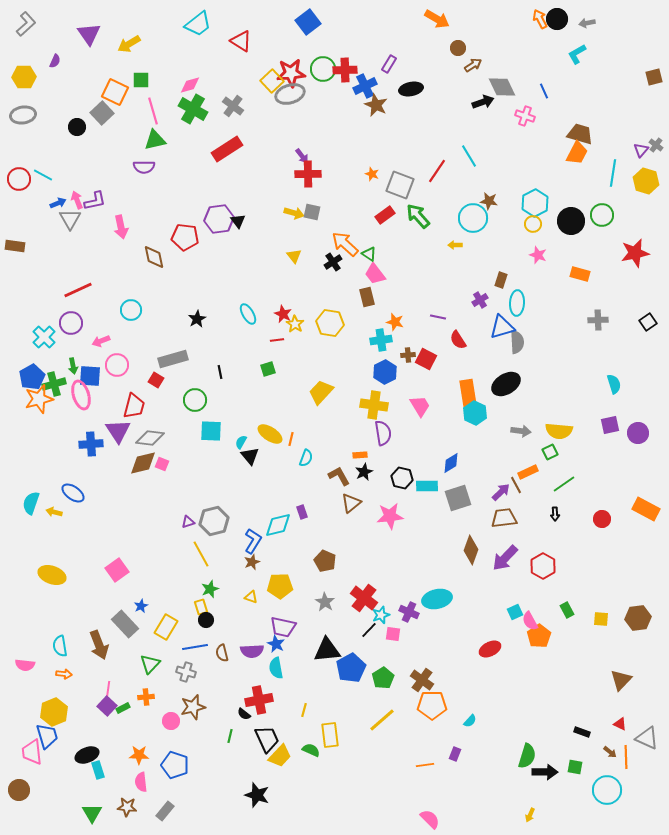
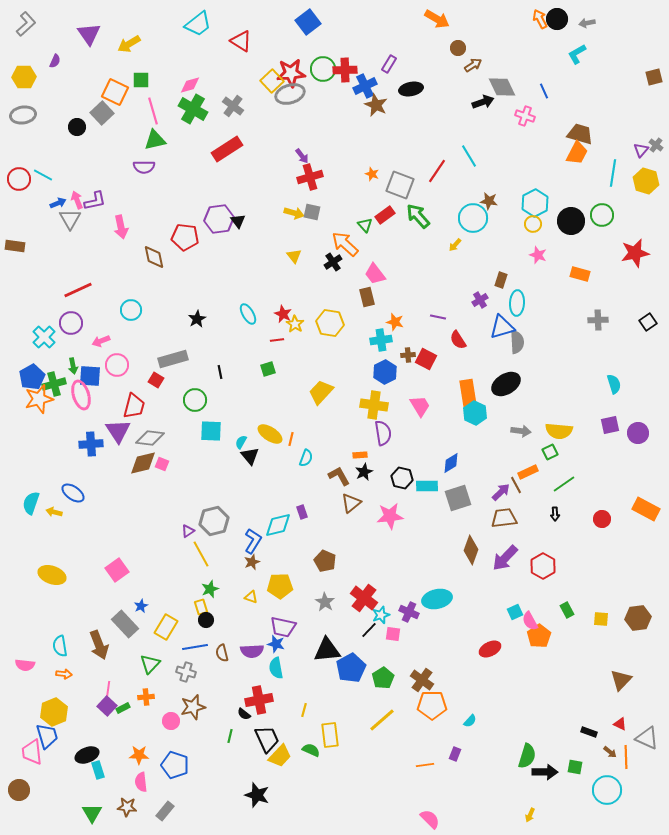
red cross at (308, 174): moved 2 px right, 3 px down; rotated 15 degrees counterclockwise
yellow arrow at (455, 245): rotated 48 degrees counterclockwise
green triangle at (369, 254): moved 4 px left, 29 px up; rotated 14 degrees clockwise
purple triangle at (188, 522): moved 9 px down; rotated 16 degrees counterclockwise
blue star at (276, 644): rotated 12 degrees counterclockwise
black rectangle at (582, 732): moved 7 px right
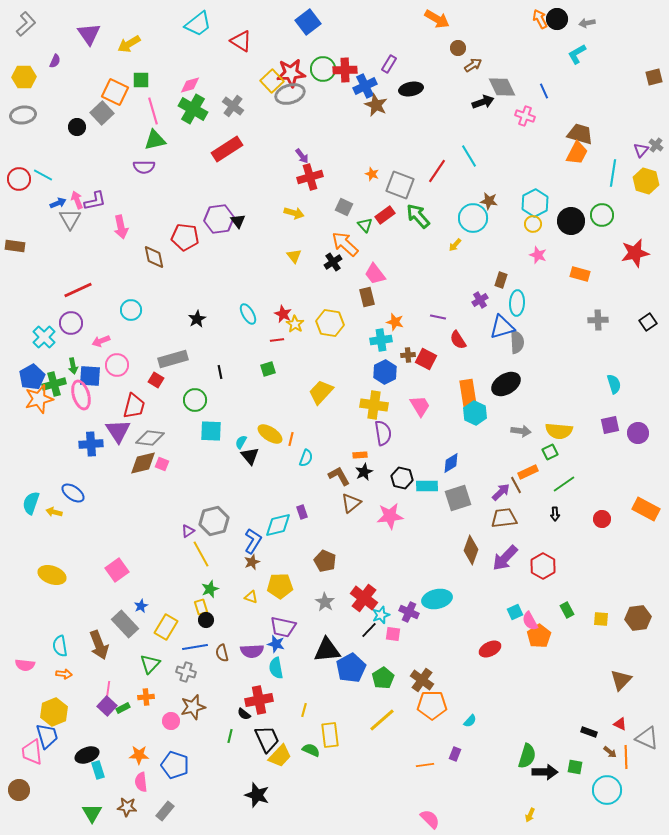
gray square at (312, 212): moved 32 px right, 5 px up; rotated 12 degrees clockwise
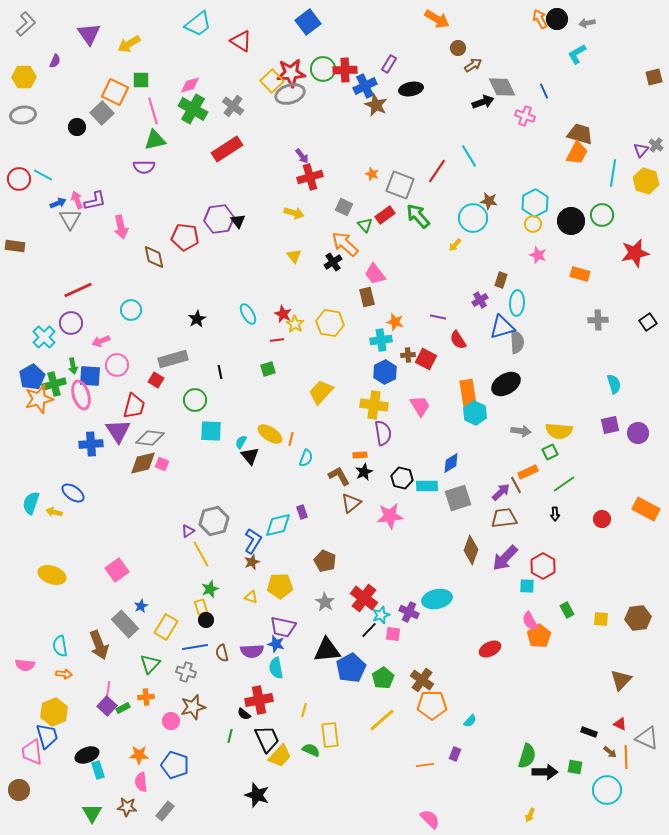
cyan square at (515, 612): moved 12 px right, 26 px up; rotated 28 degrees clockwise
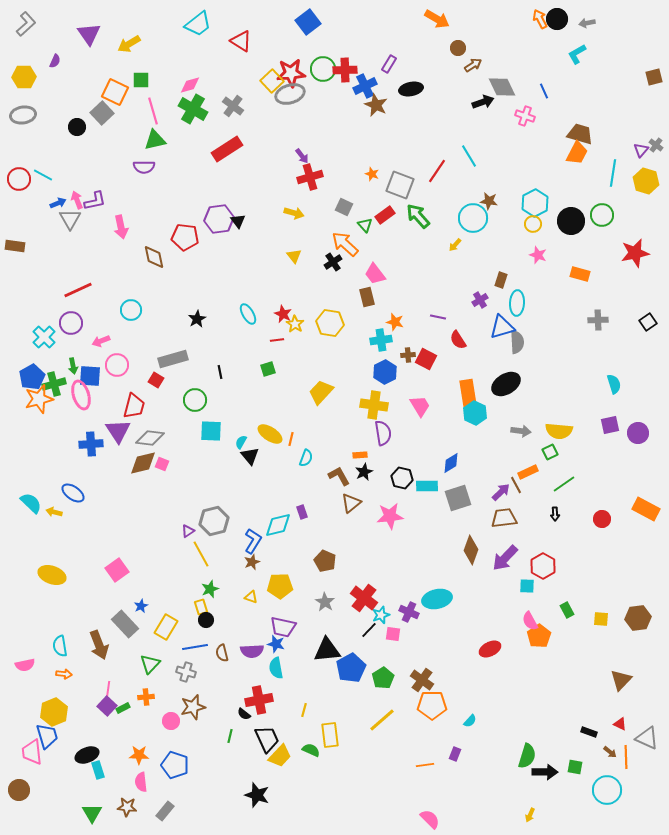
cyan semicircle at (31, 503): rotated 115 degrees clockwise
pink semicircle at (25, 665): rotated 18 degrees counterclockwise
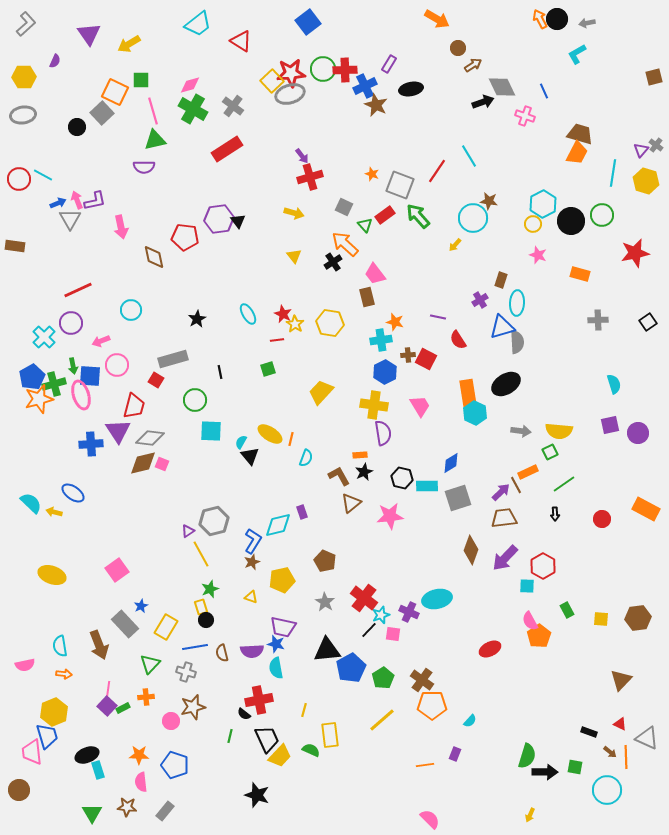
cyan hexagon at (535, 203): moved 8 px right, 1 px down
yellow pentagon at (280, 586): moved 2 px right, 6 px up; rotated 10 degrees counterclockwise
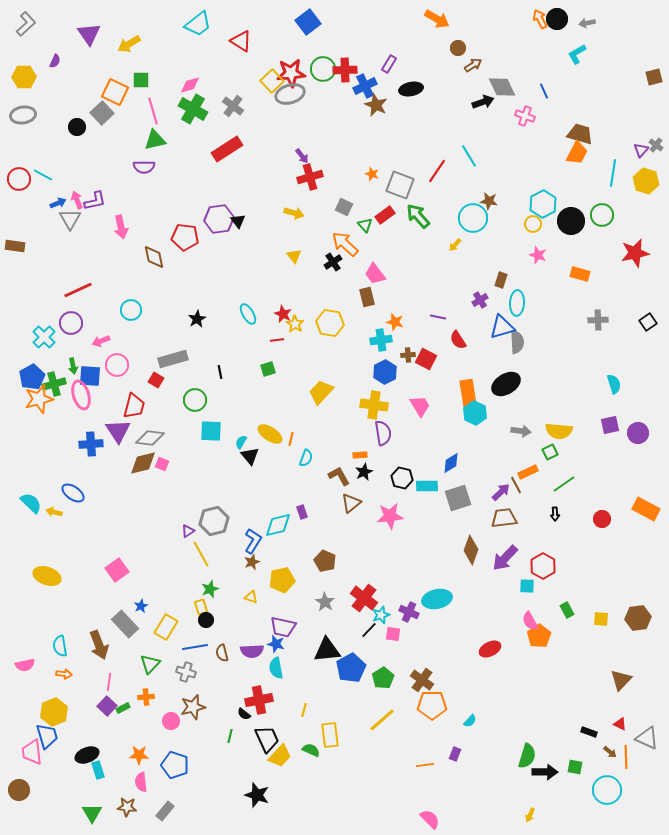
yellow ellipse at (52, 575): moved 5 px left, 1 px down
pink line at (108, 690): moved 1 px right, 8 px up
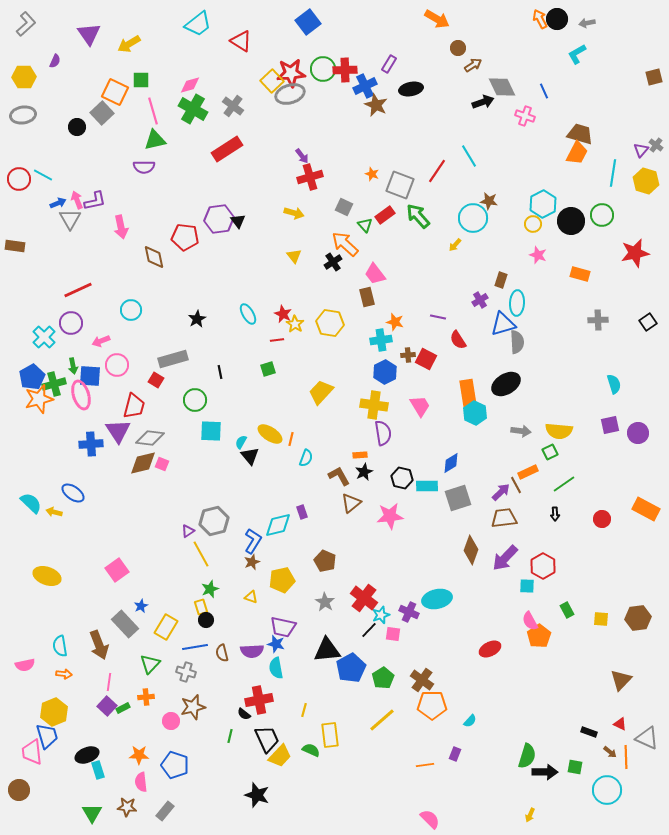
blue triangle at (502, 327): moved 1 px right, 3 px up
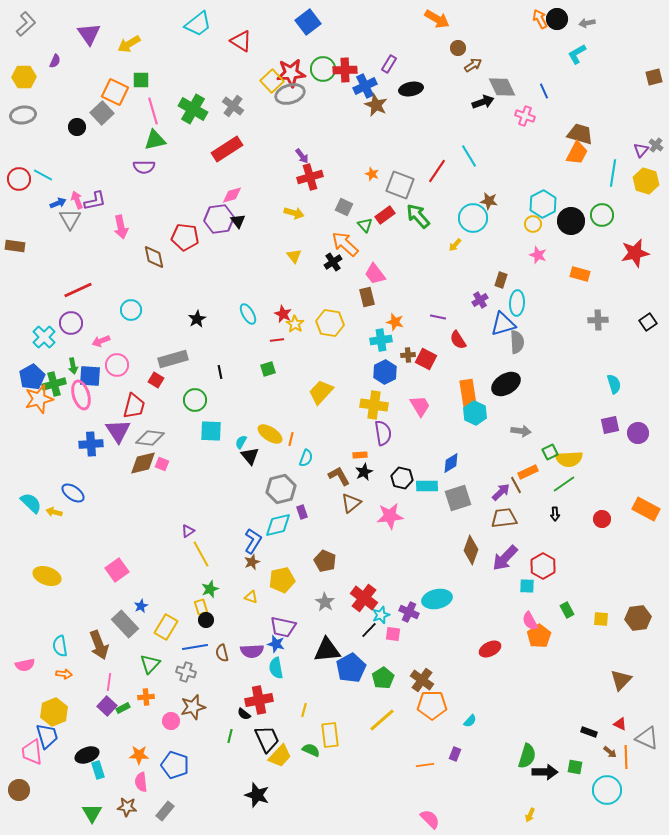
pink diamond at (190, 85): moved 42 px right, 110 px down
yellow semicircle at (559, 431): moved 10 px right, 28 px down; rotated 8 degrees counterclockwise
gray hexagon at (214, 521): moved 67 px right, 32 px up
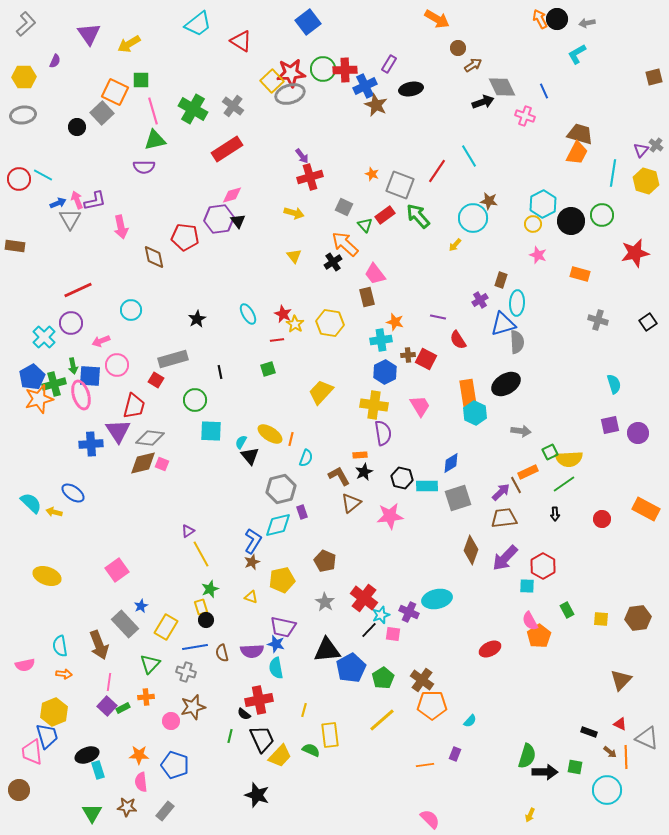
gray cross at (598, 320): rotated 18 degrees clockwise
black trapezoid at (267, 739): moved 5 px left
